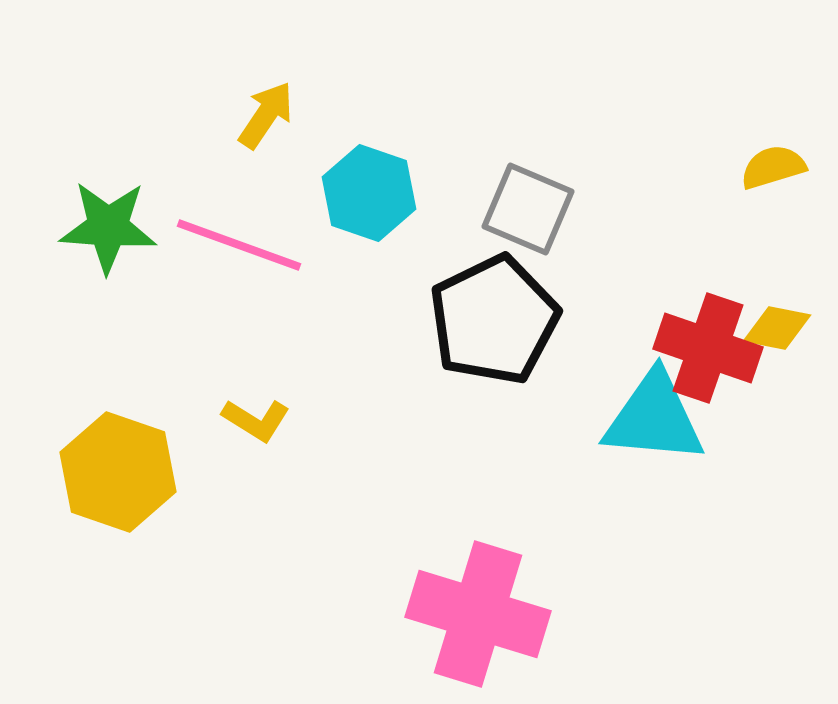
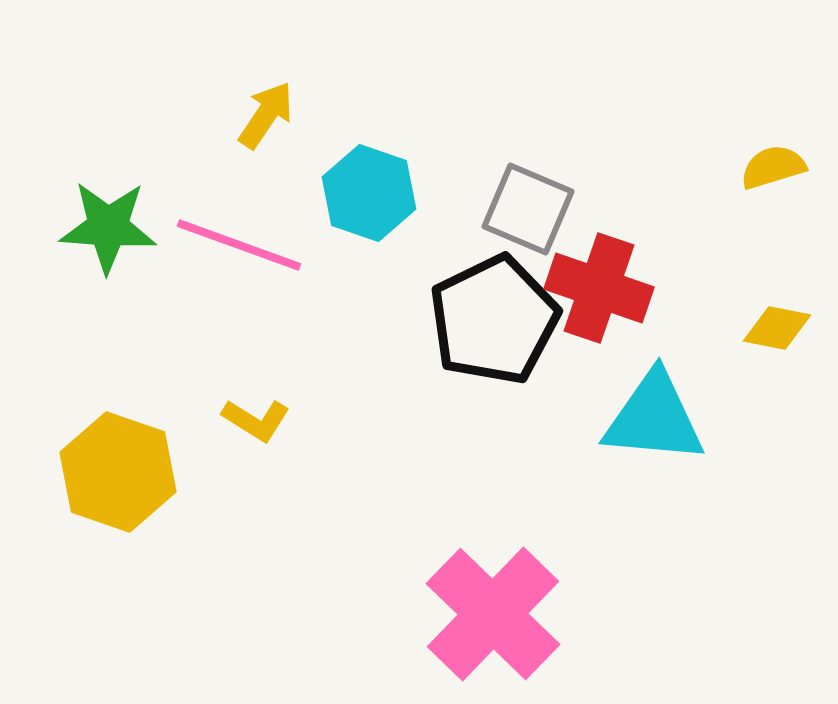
red cross: moved 109 px left, 60 px up
pink cross: moved 15 px right; rotated 27 degrees clockwise
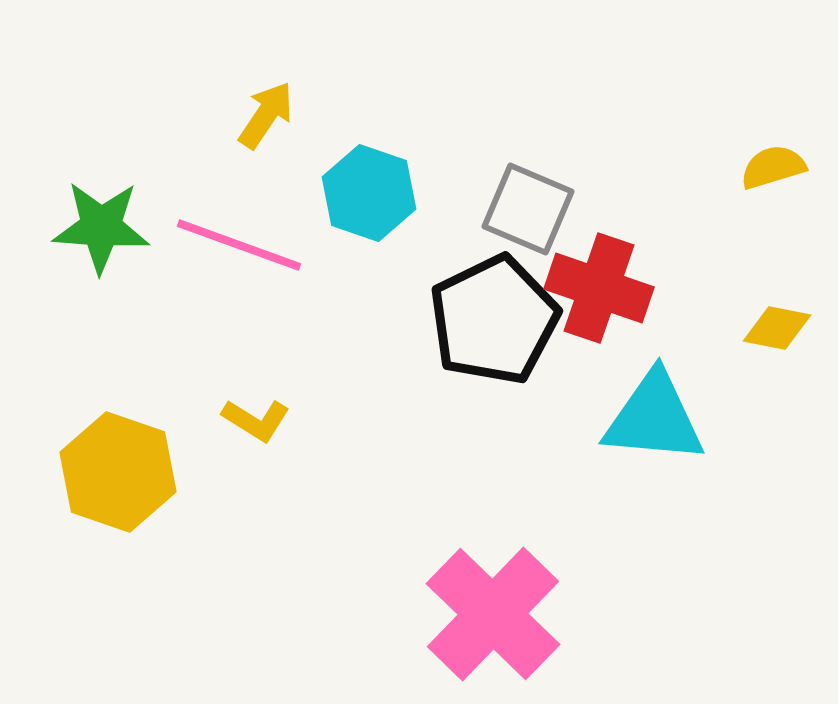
green star: moved 7 px left
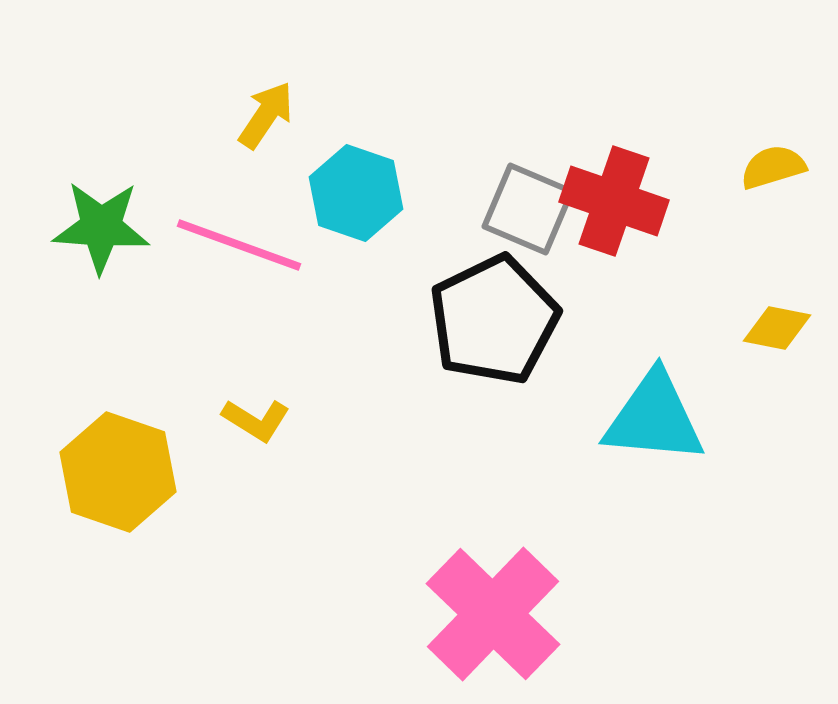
cyan hexagon: moved 13 px left
red cross: moved 15 px right, 87 px up
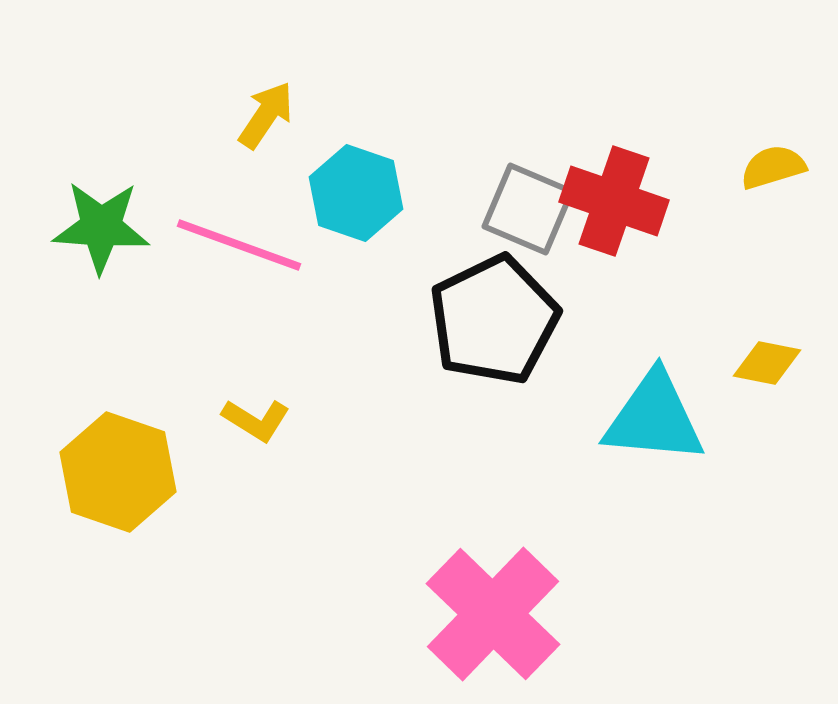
yellow diamond: moved 10 px left, 35 px down
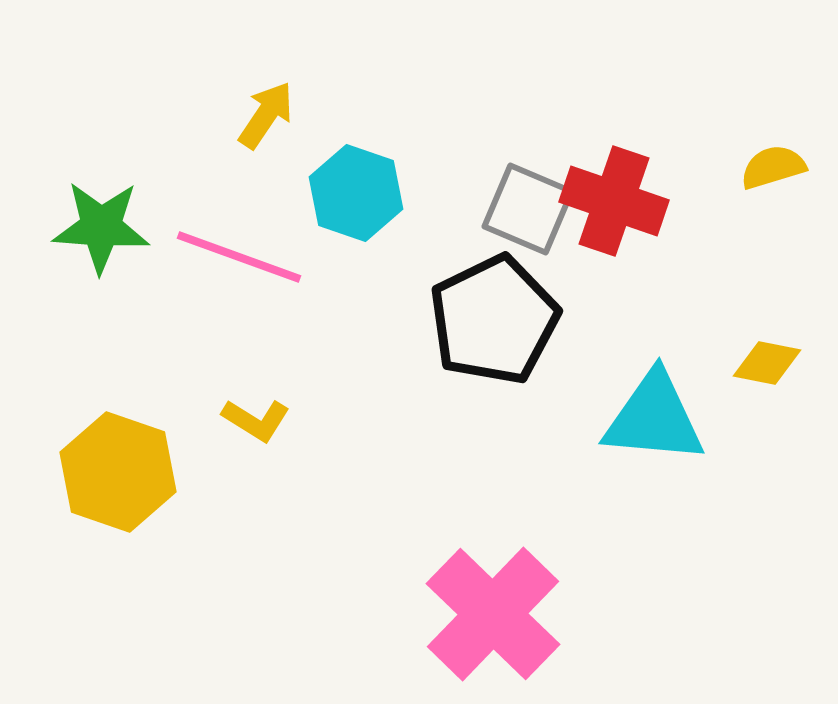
pink line: moved 12 px down
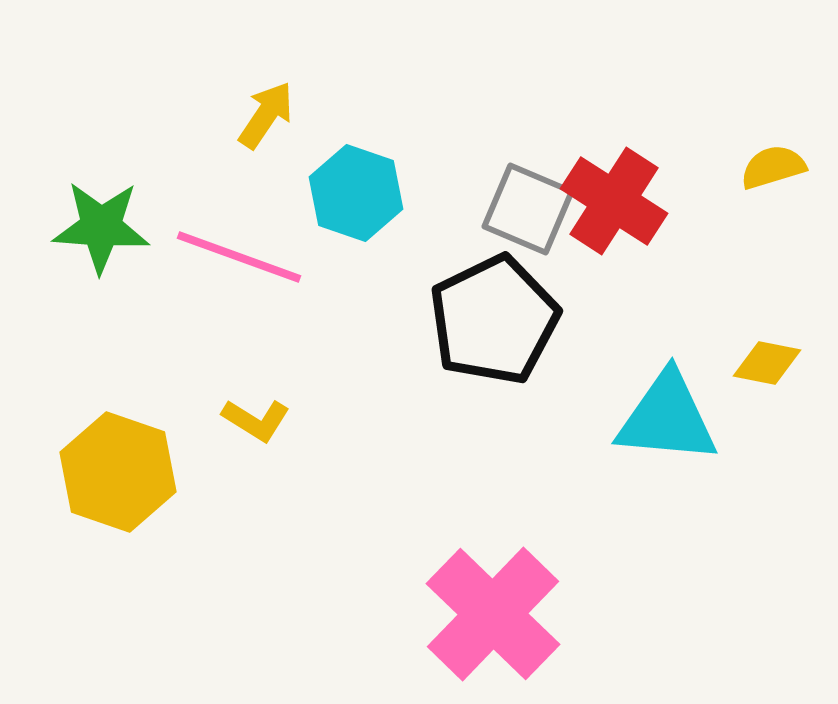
red cross: rotated 14 degrees clockwise
cyan triangle: moved 13 px right
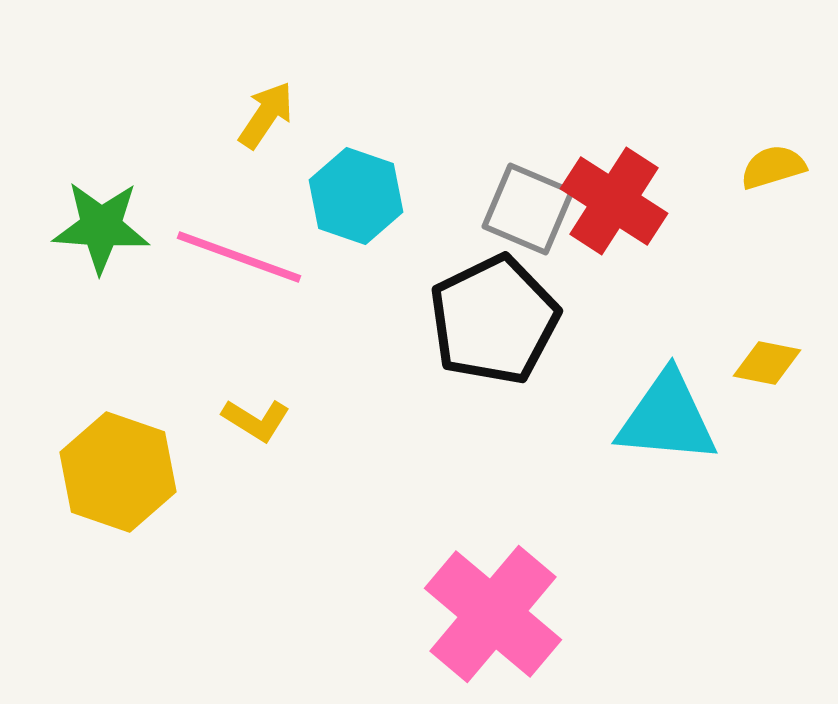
cyan hexagon: moved 3 px down
pink cross: rotated 4 degrees counterclockwise
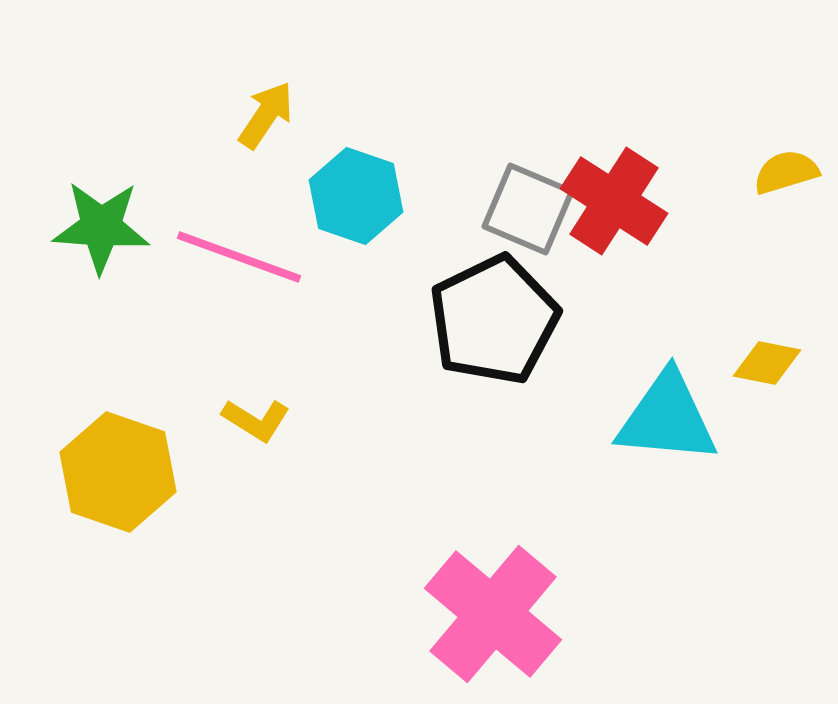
yellow semicircle: moved 13 px right, 5 px down
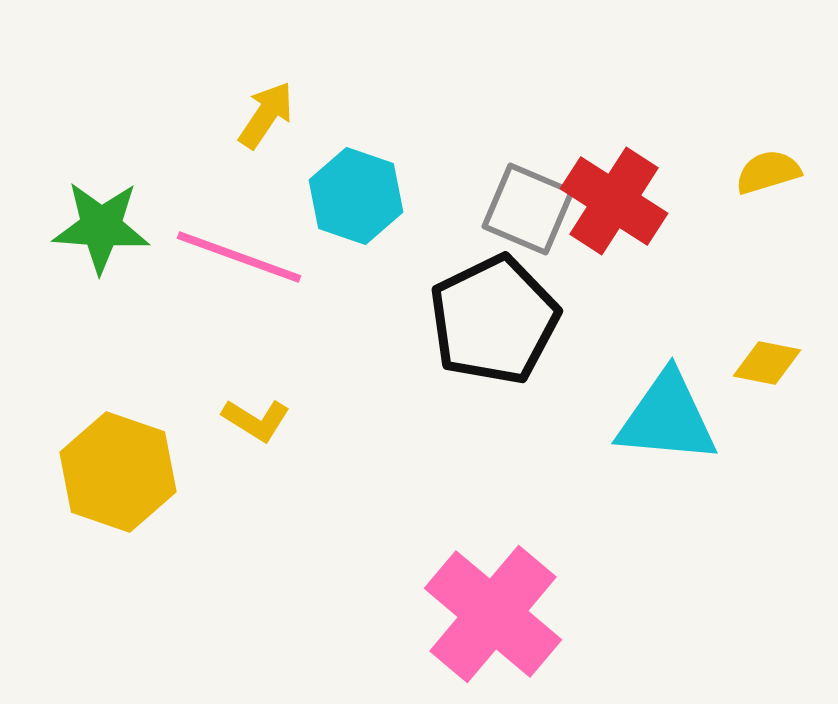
yellow semicircle: moved 18 px left
